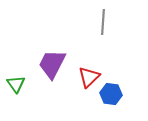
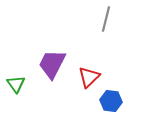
gray line: moved 3 px right, 3 px up; rotated 10 degrees clockwise
blue hexagon: moved 7 px down
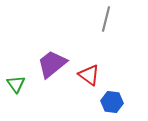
purple trapezoid: rotated 24 degrees clockwise
red triangle: moved 2 px up; rotated 40 degrees counterclockwise
blue hexagon: moved 1 px right, 1 px down
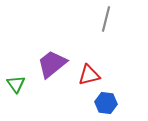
red triangle: rotated 50 degrees counterclockwise
blue hexagon: moved 6 px left, 1 px down
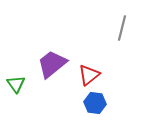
gray line: moved 16 px right, 9 px down
red triangle: rotated 25 degrees counterclockwise
blue hexagon: moved 11 px left
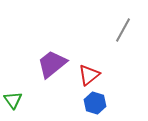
gray line: moved 1 px right, 2 px down; rotated 15 degrees clockwise
green triangle: moved 3 px left, 16 px down
blue hexagon: rotated 10 degrees clockwise
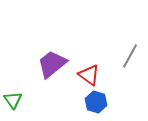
gray line: moved 7 px right, 26 px down
red triangle: rotated 45 degrees counterclockwise
blue hexagon: moved 1 px right, 1 px up
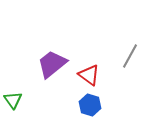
blue hexagon: moved 6 px left, 3 px down
